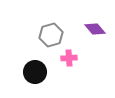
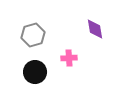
purple diamond: rotated 30 degrees clockwise
gray hexagon: moved 18 px left
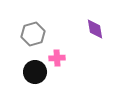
gray hexagon: moved 1 px up
pink cross: moved 12 px left
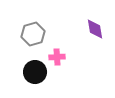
pink cross: moved 1 px up
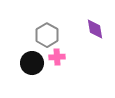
gray hexagon: moved 14 px right, 1 px down; rotated 15 degrees counterclockwise
black circle: moved 3 px left, 9 px up
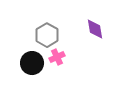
pink cross: rotated 21 degrees counterclockwise
